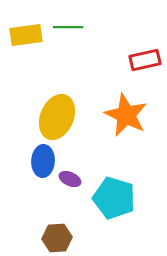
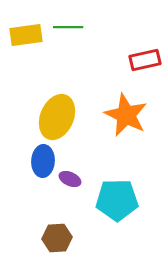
cyan pentagon: moved 3 px right, 2 px down; rotated 18 degrees counterclockwise
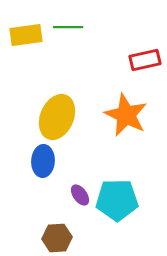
purple ellipse: moved 10 px right, 16 px down; rotated 30 degrees clockwise
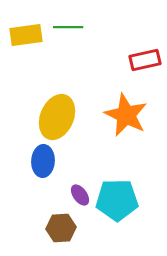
brown hexagon: moved 4 px right, 10 px up
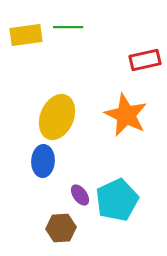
cyan pentagon: rotated 24 degrees counterclockwise
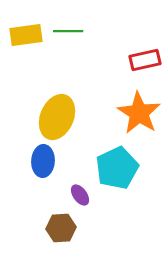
green line: moved 4 px down
orange star: moved 13 px right, 2 px up; rotated 6 degrees clockwise
cyan pentagon: moved 32 px up
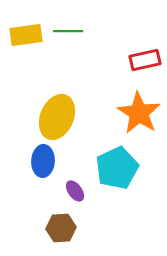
purple ellipse: moved 5 px left, 4 px up
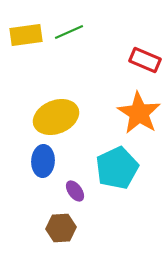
green line: moved 1 px right, 1 px down; rotated 24 degrees counterclockwise
red rectangle: rotated 36 degrees clockwise
yellow ellipse: moved 1 px left; rotated 45 degrees clockwise
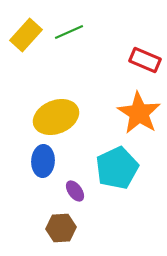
yellow rectangle: rotated 40 degrees counterclockwise
